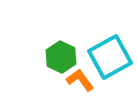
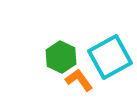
orange L-shape: moved 1 px left
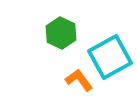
green hexagon: moved 24 px up
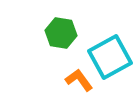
green hexagon: rotated 16 degrees counterclockwise
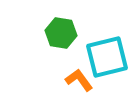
cyan square: moved 3 px left; rotated 15 degrees clockwise
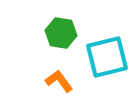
orange L-shape: moved 20 px left, 1 px down
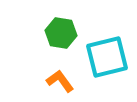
orange L-shape: moved 1 px right
